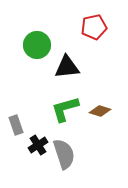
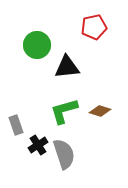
green L-shape: moved 1 px left, 2 px down
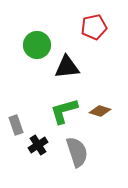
gray semicircle: moved 13 px right, 2 px up
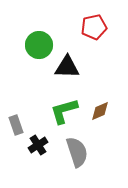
green circle: moved 2 px right
black triangle: rotated 8 degrees clockwise
brown diamond: rotated 40 degrees counterclockwise
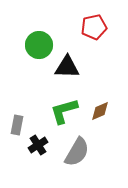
gray rectangle: moved 1 px right; rotated 30 degrees clockwise
gray semicircle: rotated 48 degrees clockwise
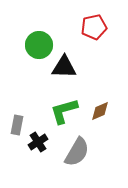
black triangle: moved 3 px left
black cross: moved 3 px up
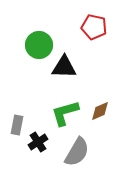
red pentagon: rotated 25 degrees clockwise
green L-shape: moved 1 px right, 2 px down
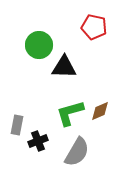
green L-shape: moved 5 px right
black cross: moved 1 px up; rotated 12 degrees clockwise
